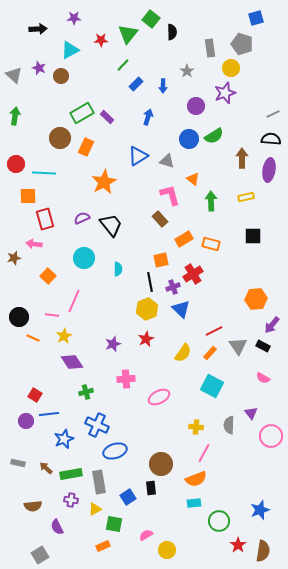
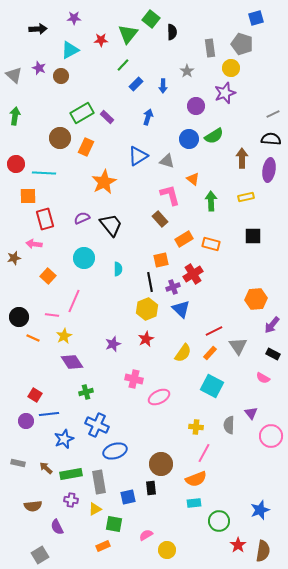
black rectangle at (263, 346): moved 10 px right, 8 px down
pink cross at (126, 379): moved 8 px right; rotated 18 degrees clockwise
blue square at (128, 497): rotated 21 degrees clockwise
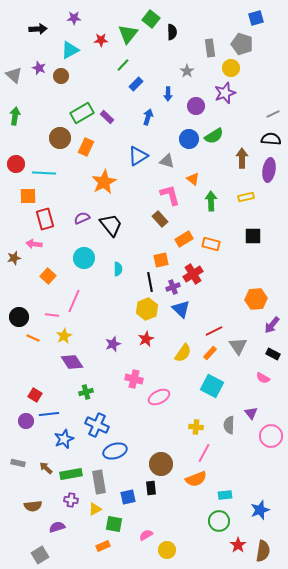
blue arrow at (163, 86): moved 5 px right, 8 px down
cyan rectangle at (194, 503): moved 31 px right, 8 px up
purple semicircle at (57, 527): rotated 98 degrees clockwise
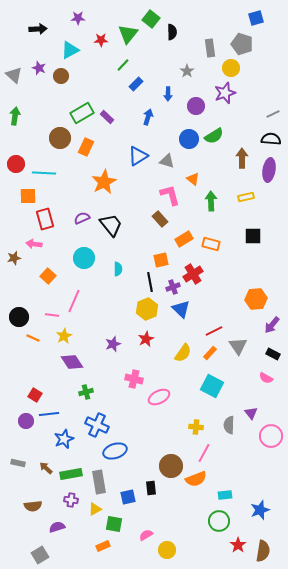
purple star at (74, 18): moved 4 px right
pink semicircle at (263, 378): moved 3 px right
brown circle at (161, 464): moved 10 px right, 2 px down
